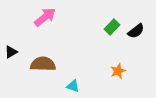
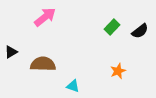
black semicircle: moved 4 px right
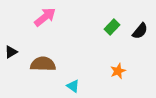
black semicircle: rotated 12 degrees counterclockwise
cyan triangle: rotated 16 degrees clockwise
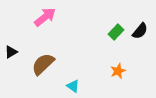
green rectangle: moved 4 px right, 5 px down
brown semicircle: rotated 45 degrees counterclockwise
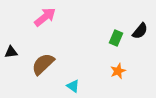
green rectangle: moved 6 px down; rotated 21 degrees counterclockwise
black triangle: rotated 24 degrees clockwise
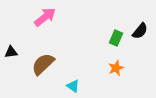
orange star: moved 2 px left, 3 px up
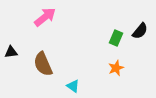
brown semicircle: rotated 70 degrees counterclockwise
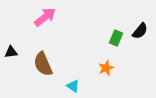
orange star: moved 10 px left
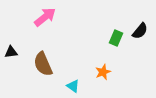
orange star: moved 3 px left, 4 px down
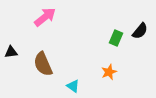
orange star: moved 6 px right
